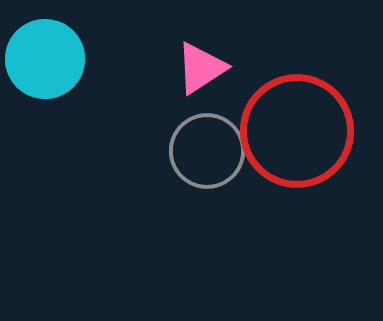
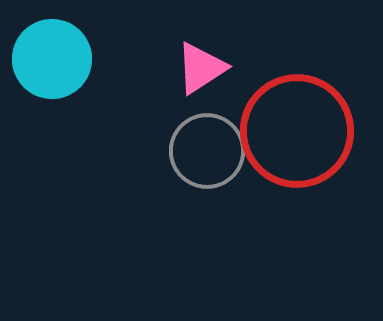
cyan circle: moved 7 px right
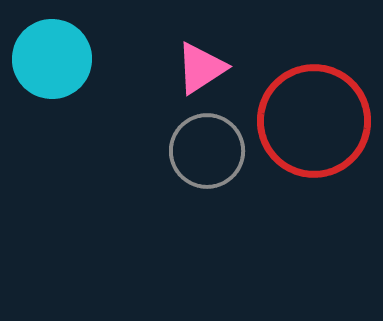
red circle: moved 17 px right, 10 px up
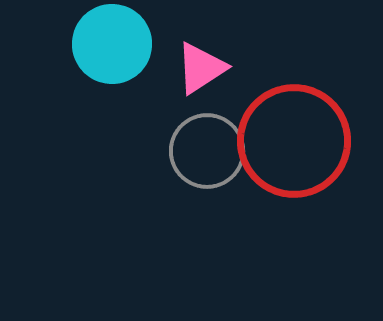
cyan circle: moved 60 px right, 15 px up
red circle: moved 20 px left, 20 px down
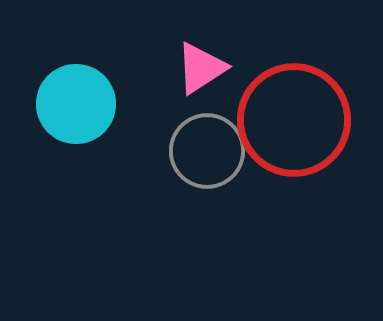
cyan circle: moved 36 px left, 60 px down
red circle: moved 21 px up
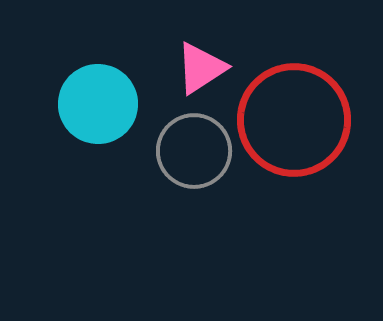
cyan circle: moved 22 px right
gray circle: moved 13 px left
